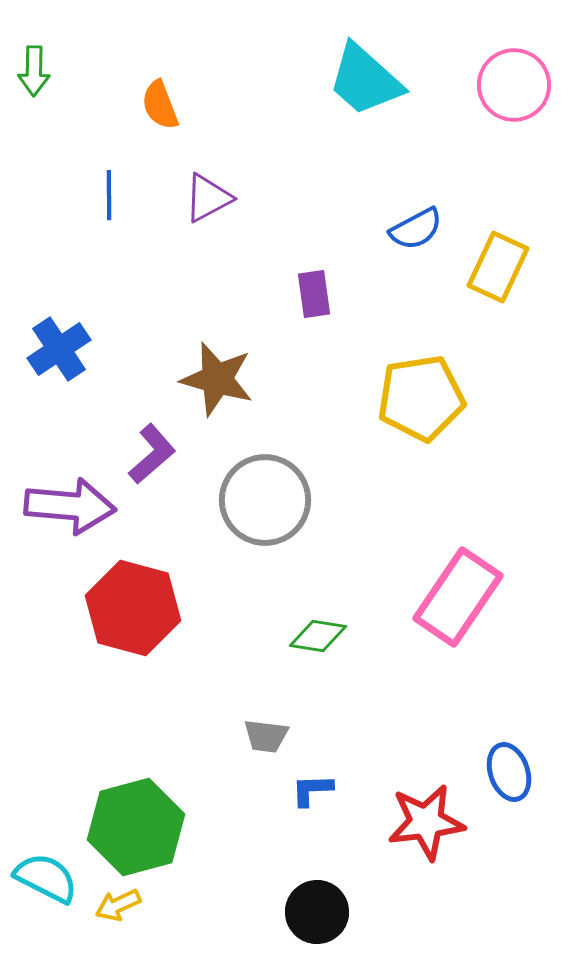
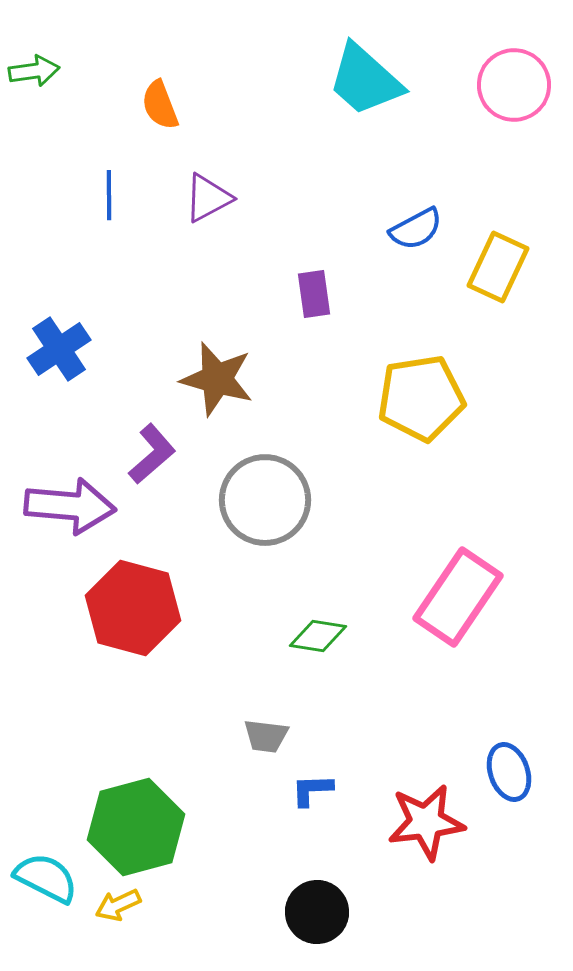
green arrow: rotated 99 degrees counterclockwise
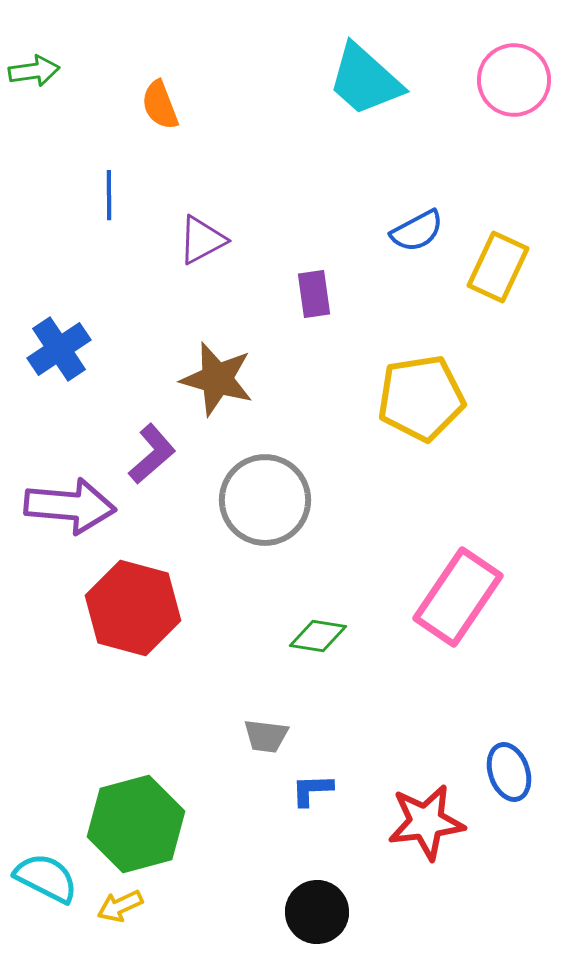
pink circle: moved 5 px up
purple triangle: moved 6 px left, 42 px down
blue semicircle: moved 1 px right, 2 px down
green hexagon: moved 3 px up
yellow arrow: moved 2 px right, 1 px down
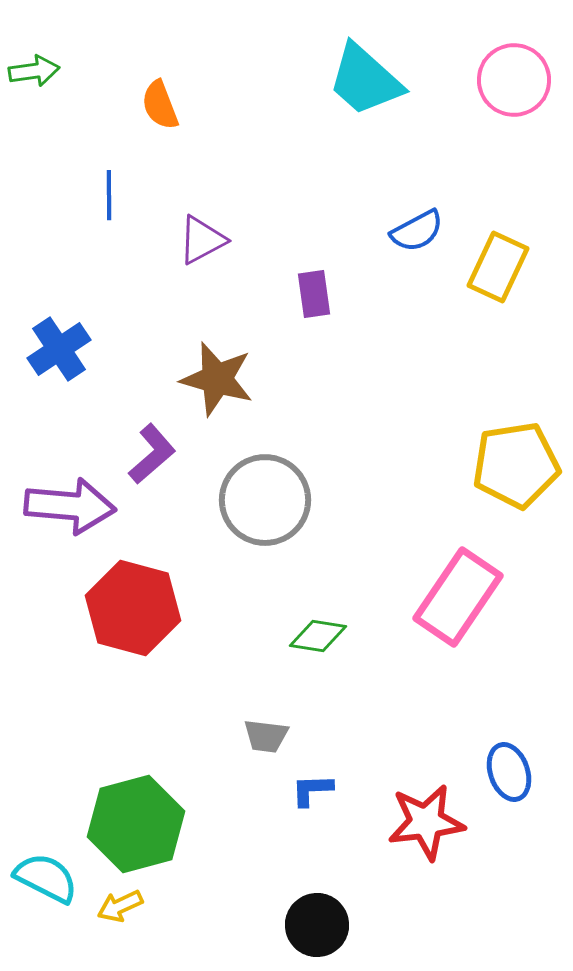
yellow pentagon: moved 95 px right, 67 px down
black circle: moved 13 px down
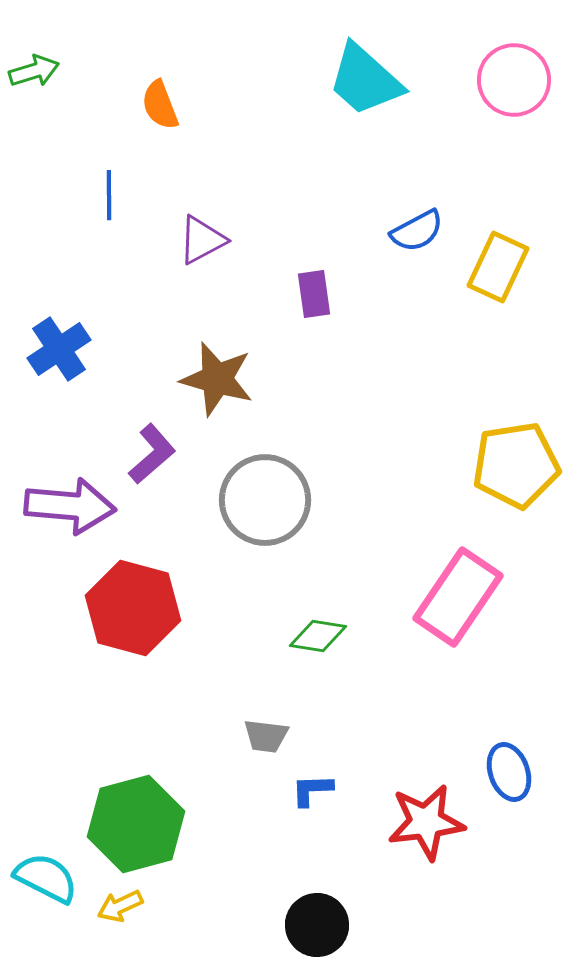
green arrow: rotated 9 degrees counterclockwise
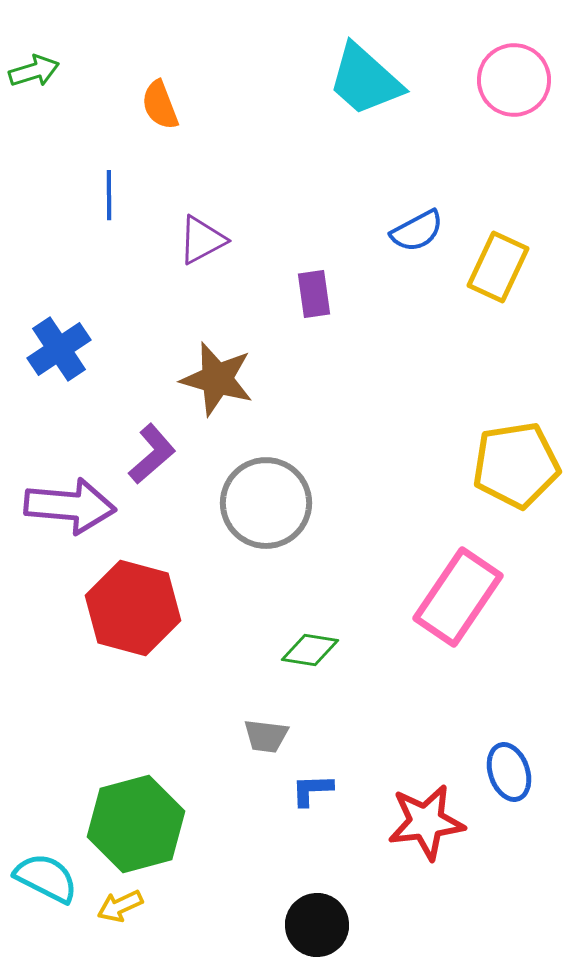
gray circle: moved 1 px right, 3 px down
green diamond: moved 8 px left, 14 px down
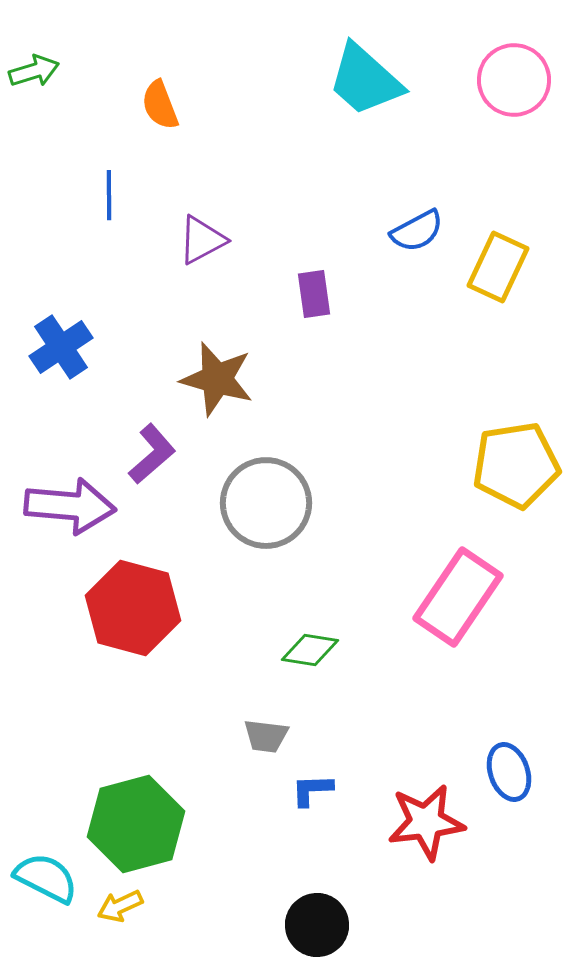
blue cross: moved 2 px right, 2 px up
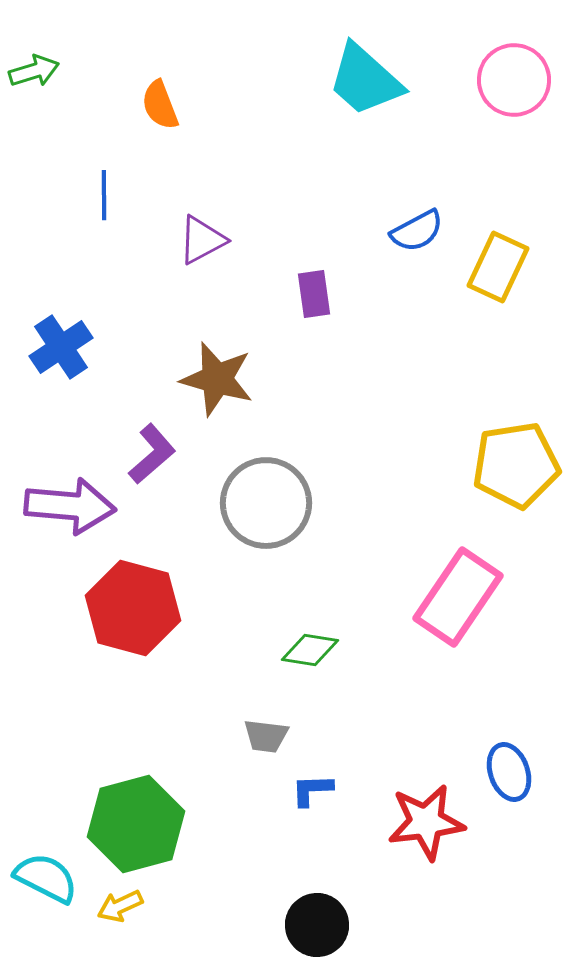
blue line: moved 5 px left
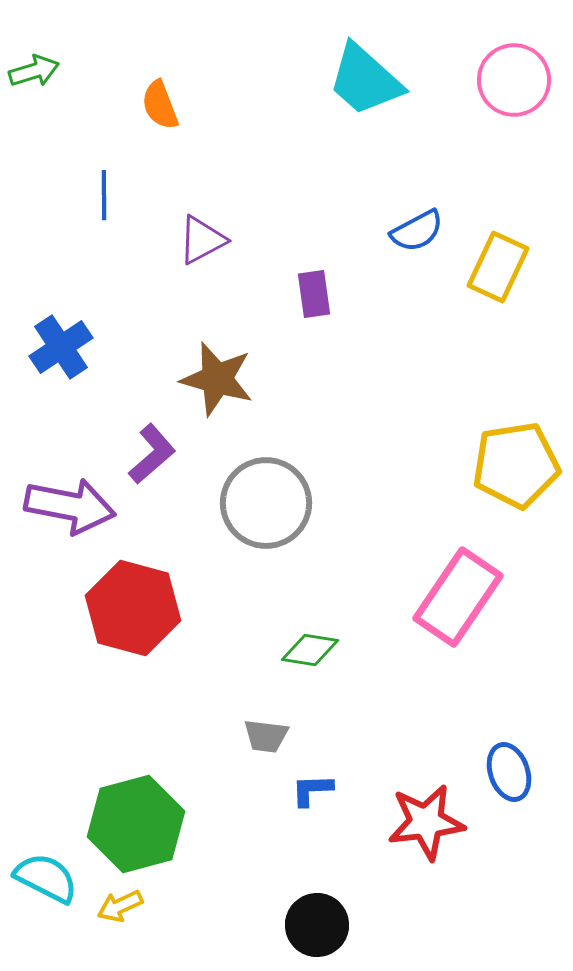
purple arrow: rotated 6 degrees clockwise
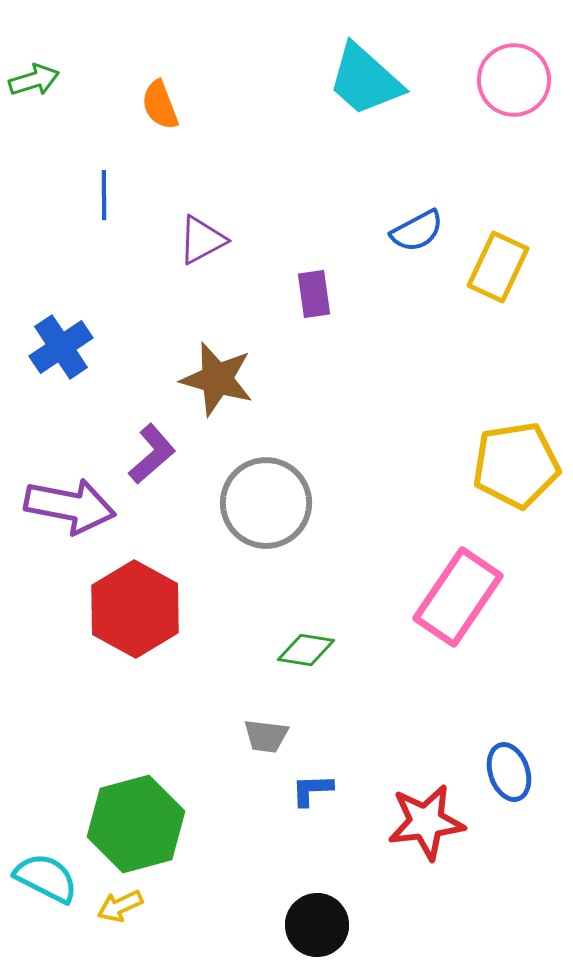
green arrow: moved 9 px down
red hexagon: moved 2 px right, 1 px down; rotated 14 degrees clockwise
green diamond: moved 4 px left
